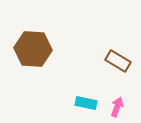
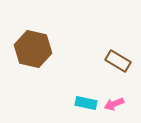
brown hexagon: rotated 9 degrees clockwise
pink arrow: moved 3 px left, 3 px up; rotated 132 degrees counterclockwise
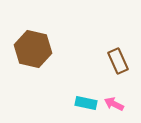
brown rectangle: rotated 35 degrees clockwise
pink arrow: rotated 48 degrees clockwise
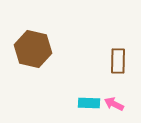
brown rectangle: rotated 25 degrees clockwise
cyan rectangle: moved 3 px right; rotated 10 degrees counterclockwise
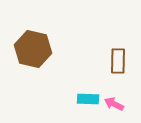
cyan rectangle: moved 1 px left, 4 px up
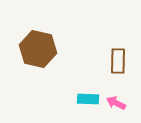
brown hexagon: moved 5 px right
pink arrow: moved 2 px right, 1 px up
